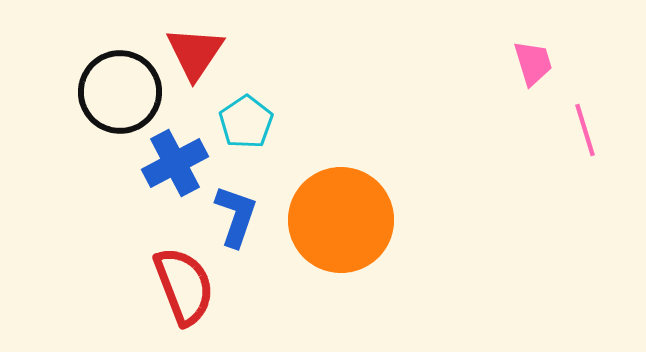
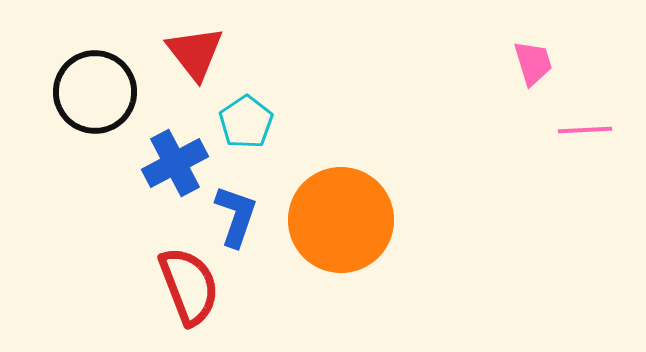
red triangle: rotated 12 degrees counterclockwise
black circle: moved 25 px left
pink line: rotated 76 degrees counterclockwise
red semicircle: moved 5 px right
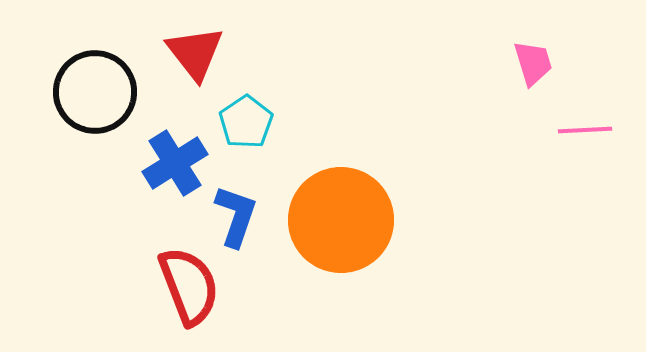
blue cross: rotated 4 degrees counterclockwise
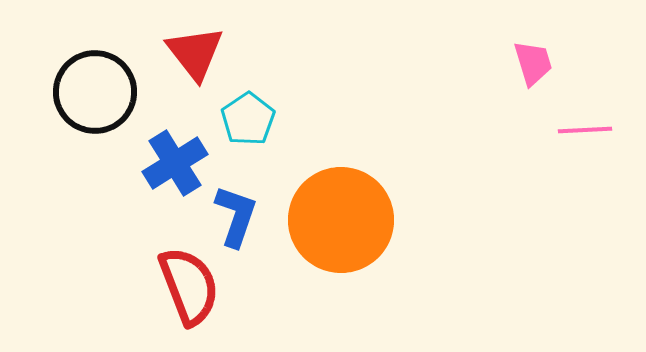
cyan pentagon: moved 2 px right, 3 px up
